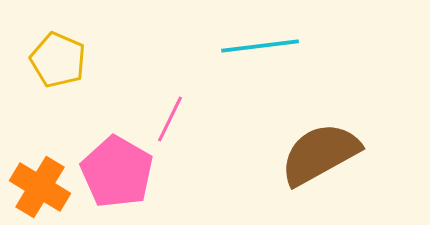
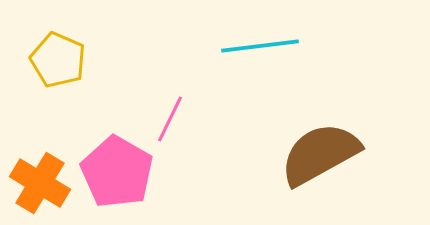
orange cross: moved 4 px up
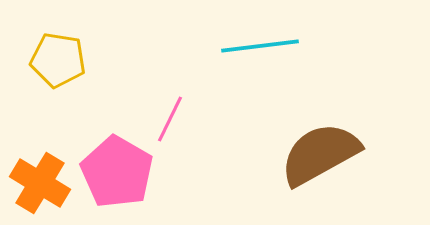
yellow pentagon: rotated 14 degrees counterclockwise
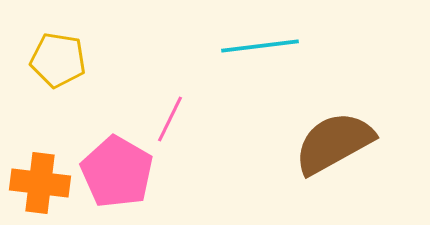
brown semicircle: moved 14 px right, 11 px up
orange cross: rotated 24 degrees counterclockwise
